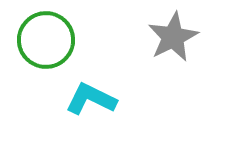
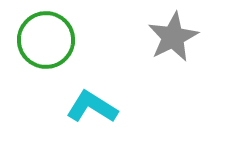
cyan L-shape: moved 1 px right, 8 px down; rotated 6 degrees clockwise
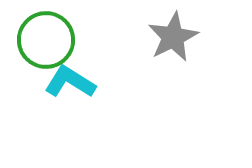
cyan L-shape: moved 22 px left, 25 px up
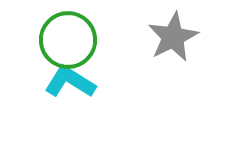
green circle: moved 22 px right
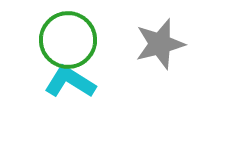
gray star: moved 13 px left, 7 px down; rotated 12 degrees clockwise
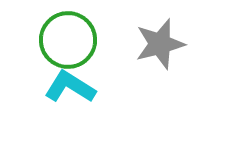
cyan L-shape: moved 5 px down
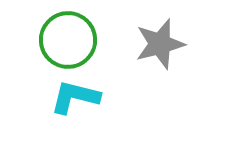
cyan L-shape: moved 5 px right, 10 px down; rotated 18 degrees counterclockwise
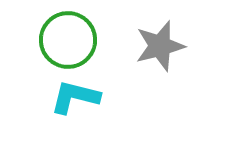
gray star: moved 2 px down
